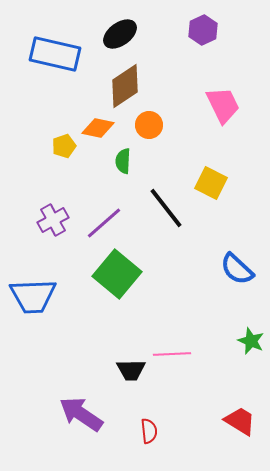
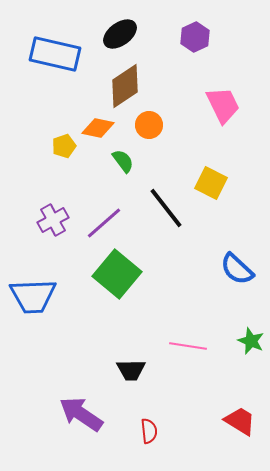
purple hexagon: moved 8 px left, 7 px down
green semicircle: rotated 140 degrees clockwise
pink line: moved 16 px right, 8 px up; rotated 12 degrees clockwise
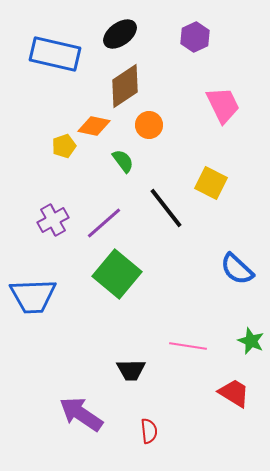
orange diamond: moved 4 px left, 2 px up
red trapezoid: moved 6 px left, 28 px up
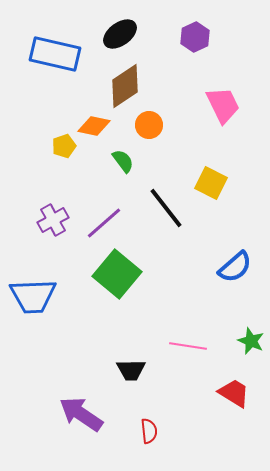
blue semicircle: moved 2 px left, 2 px up; rotated 84 degrees counterclockwise
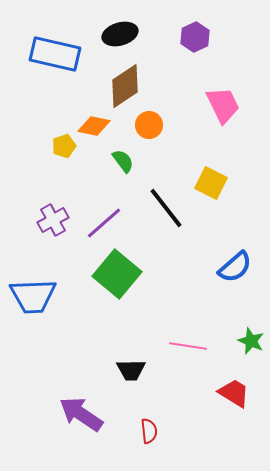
black ellipse: rotated 20 degrees clockwise
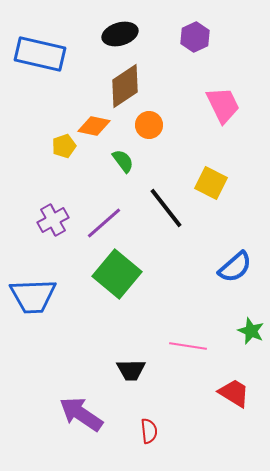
blue rectangle: moved 15 px left
green star: moved 10 px up
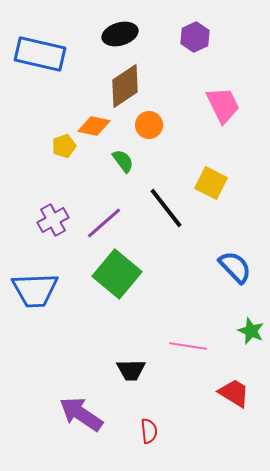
blue semicircle: rotated 93 degrees counterclockwise
blue trapezoid: moved 2 px right, 6 px up
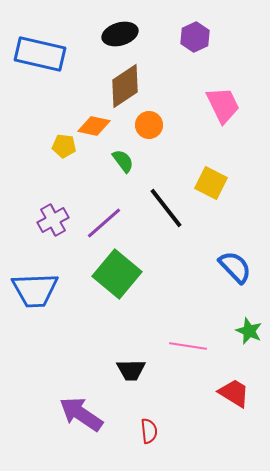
yellow pentagon: rotated 25 degrees clockwise
green star: moved 2 px left
